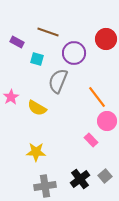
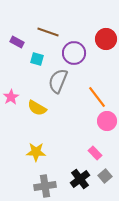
pink rectangle: moved 4 px right, 13 px down
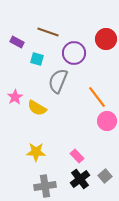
pink star: moved 4 px right
pink rectangle: moved 18 px left, 3 px down
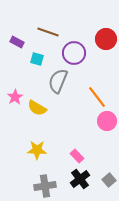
yellow star: moved 1 px right, 2 px up
gray square: moved 4 px right, 4 px down
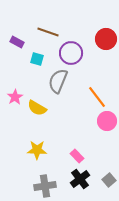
purple circle: moved 3 px left
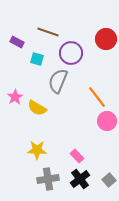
gray cross: moved 3 px right, 7 px up
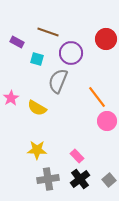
pink star: moved 4 px left, 1 px down
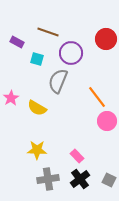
gray square: rotated 24 degrees counterclockwise
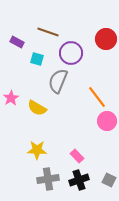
black cross: moved 1 px left, 1 px down; rotated 18 degrees clockwise
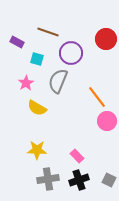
pink star: moved 15 px right, 15 px up
